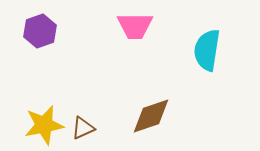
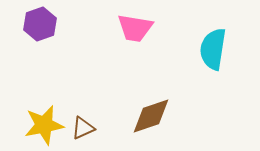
pink trapezoid: moved 2 px down; rotated 9 degrees clockwise
purple hexagon: moved 7 px up
cyan semicircle: moved 6 px right, 1 px up
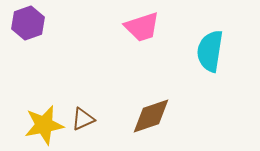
purple hexagon: moved 12 px left, 1 px up
pink trapezoid: moved 7 px right, 1 px up; rotated 27 degrees counterclockwise
cyan semicircle: moved 3 px left, 2 px down
brown triangle: moved 9 px up
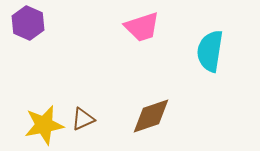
purple hexagon: rotated 16 degrees counterclockwise
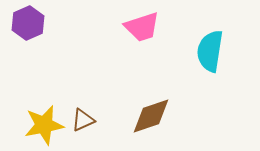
purple hexagon: rotated 12 degrees clockwise
brown triangle: moved 1 px down
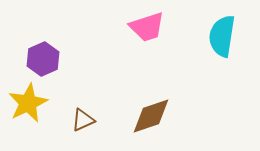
purple hexagon: moved 15 px right, 36 px down
pink trapezoid: moved 5 px right
cyan semicircle: moved 12 px right, 15 px up
yellow star: moved 16 px left, 22 px up; rotated 15 degrees counterclockwise
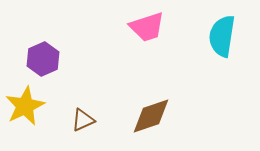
yellow star: moved 3 px left, 3 px down
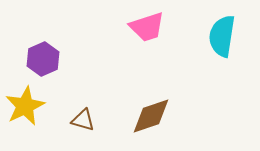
brown triangle: rotated 40 degrees clockwise
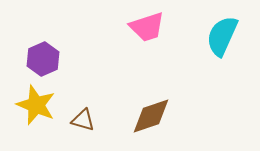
cyan semicircle: rotated 15 degrees clockwise
yellow star: moved 11 px right, 1 px up; rotated 24 degrees counterclockwise
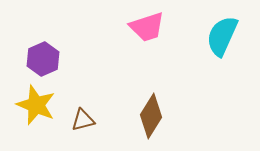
brown diamond: rotated 39 degrees counterclockwise
brown triangle: rotated 30 degrees counterclockwise
